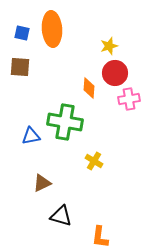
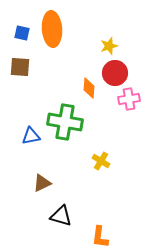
yellow cross: moved 7 px right
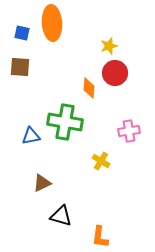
orange ellipse: moved 6 px up
pink cross: moved 32 px down
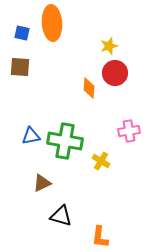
green cross: moved 19 px down
